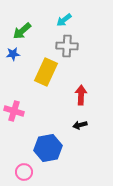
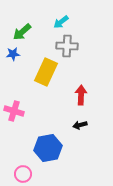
cyan arrow: moved 3 px left, 2 px down
green arrow: moved 1 px down
pink circle: moved 1 px left, 2 px down
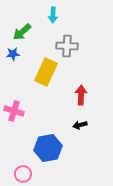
cyan arrow: moved 8 px left, 7 px up; rotated 49 degrees counterclockwise
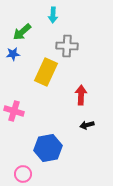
black arrow: moved 7 px right
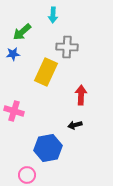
gray cross: moved 1 px down
black arrow: moved 12 px left
pink circle: moved 4 px right, 1 px down
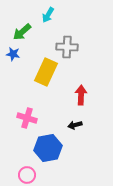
cyan arrow: moved 5 px left; rotated 28 degrees clockwise
blue star: rotated 16 degrees clockwise
pink cross: moved 13 px right, 7 px down
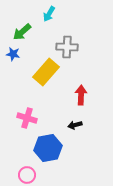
cyan arrow: moved 1 px right, 1 px up
yellow rectangle: rotated 16 degrees clockwise
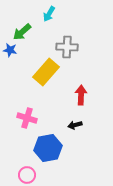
blue star: moved 3 px left, 4 px up
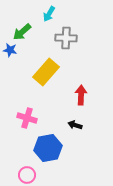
gray cross: moved 1 px left, 9 px up
black arrow: rotated 32 degrees clockwise
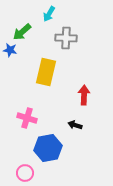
yellow rectangle: rotated 28 degrees counterclockwise
red arrow: moved 3 px right
pink circle: moved 2 px left, 2 px up
